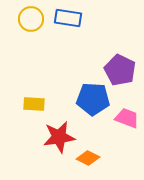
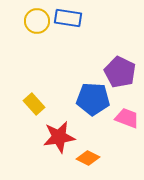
yellow circle: moved 6 px right, 2 px down
purple pentagon: moved 2 px down
yellow rectangle: rotated 45 degrees clockwise
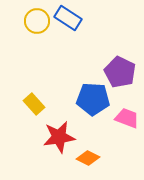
blue rectangle: rotated 24 degrees clockwise
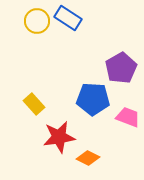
purple pentagon: moved 1 px right, 4 px up; rotated 16 degrees clockwise
pink trapezoid: moved 1 px right, 1 px up
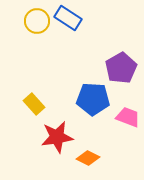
red star: moved 2 px left
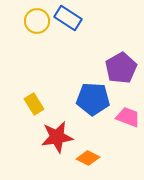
yellow rectangle: rotated 10 degrees clockwise
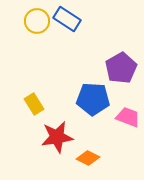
blue rectangle: moved 1 px left, 1 px down
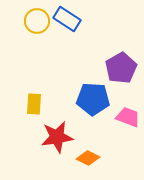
yellow rectangle: rotated 35 degrees clockwise
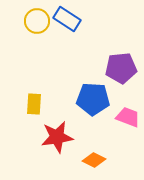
purple pentagon: rotated 24 degrees clockwise
orange diamond: moved 6 px right, 2 px down
